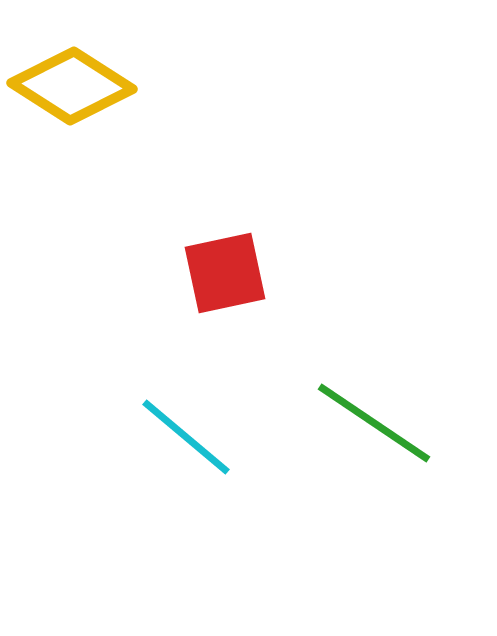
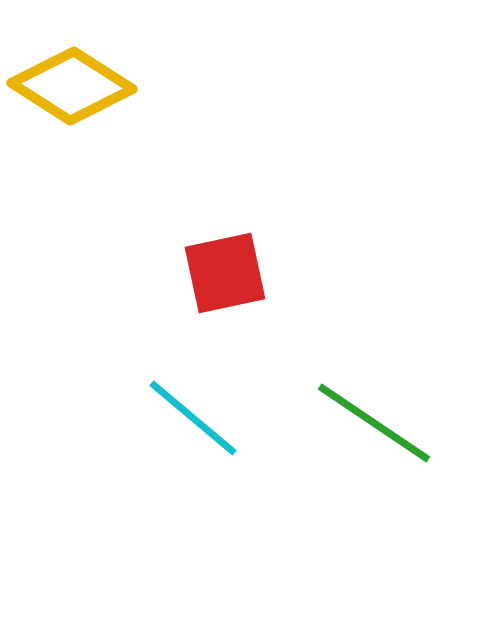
cyan line: moved 7 px right, 19 px up
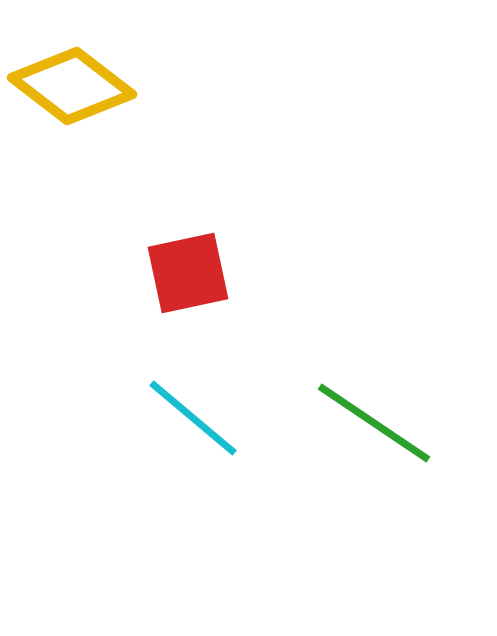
yellow diamond: rotated 5 degrees clockwise
red square: moved 37 px left
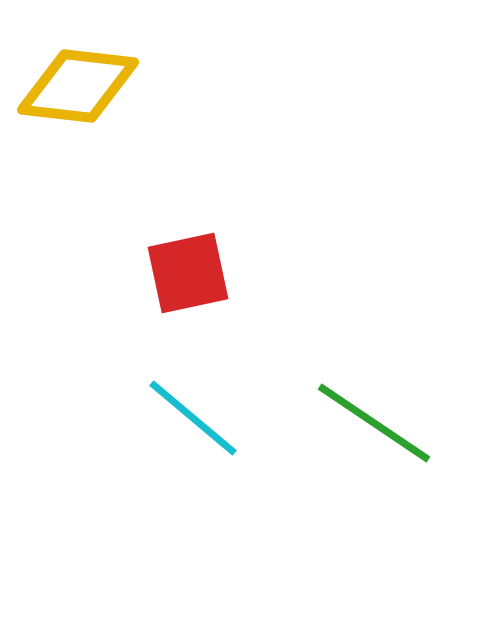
yellow diamond: moved 6 px right; rotated 31 degrees counterclockwise
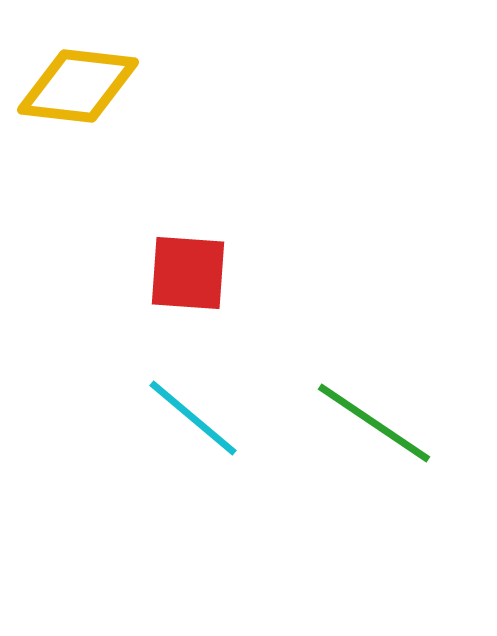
red square: rotated 16 degrees clockwise
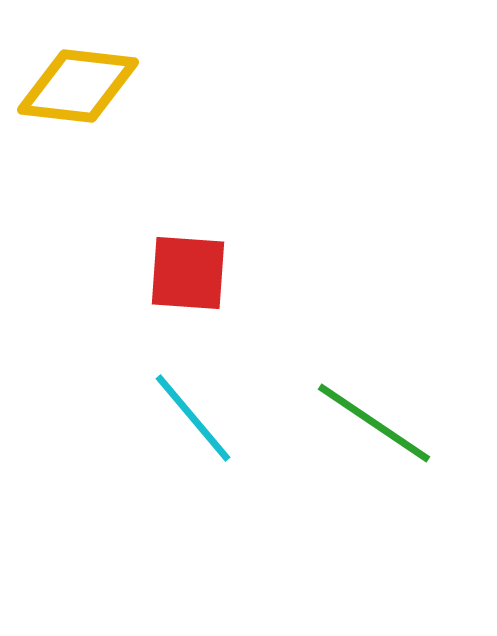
cyan line: rotated 10 degrees clockwise
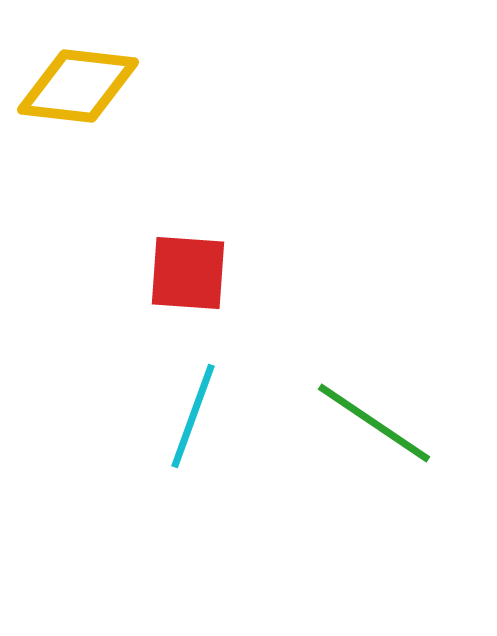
cyan line: moved 2 px up; rotated 60 degrees clockwise
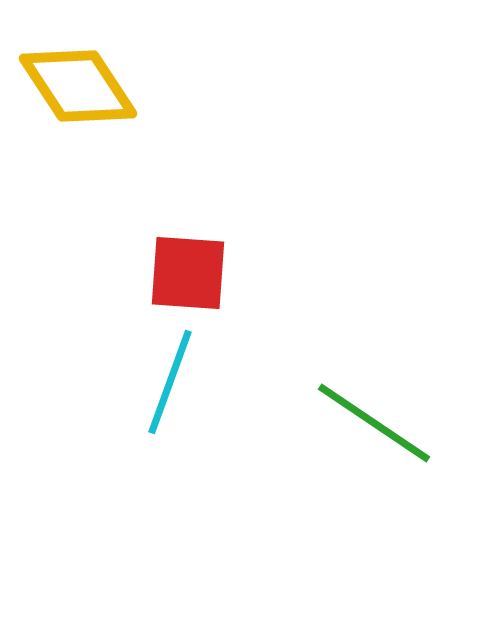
yellow diamond: rotated 50 degrees clockwise
cyan line: moved 23 px left, 34 px up
